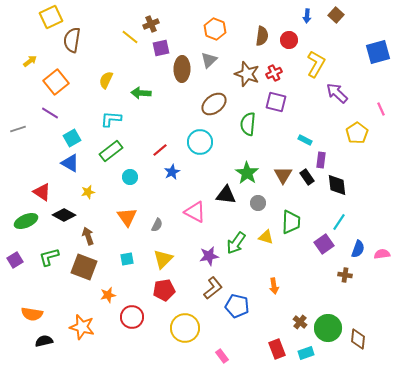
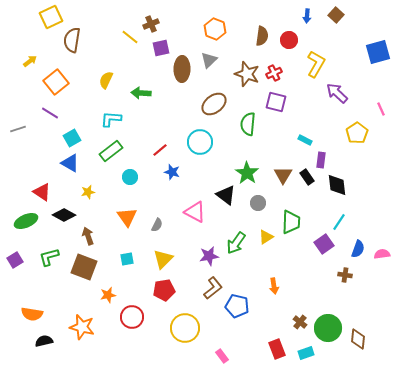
blue star at (172, 172): rotated 28 degrees counterclockwise
black triangle at (226, 195): rotated 30 degrees clockwise
yellow triangle at (266, 237): rotated 49 degrees counterclockwise
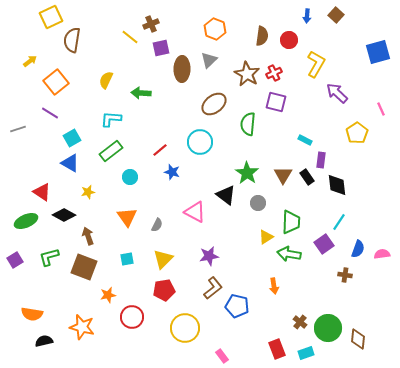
brown star at (247, 74): rotated 10 degrees clockwise
green arrow at (236, 243): moved 53 px right, 11 px down; rotated 65 degrees clockwise
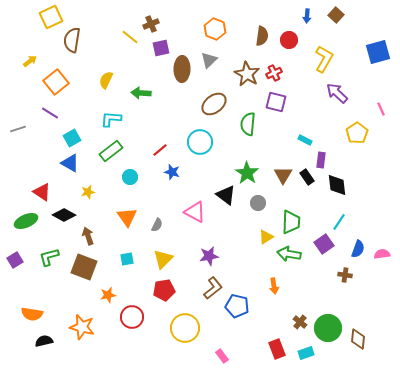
yellow L-shape at (316, 64): moved 8 px right, 5 px up
